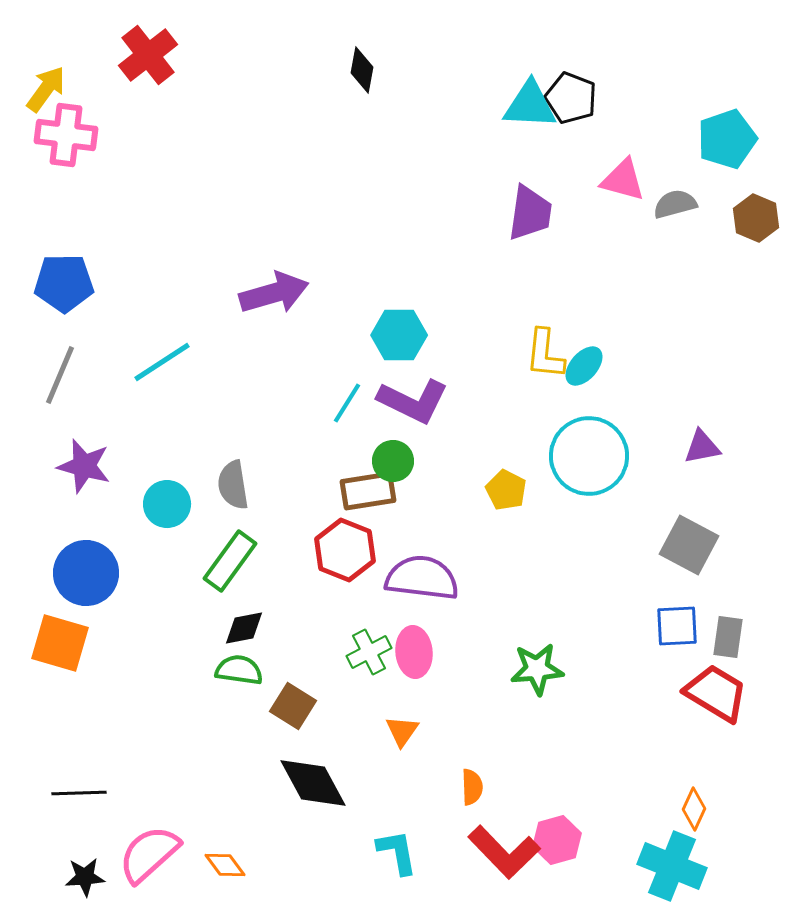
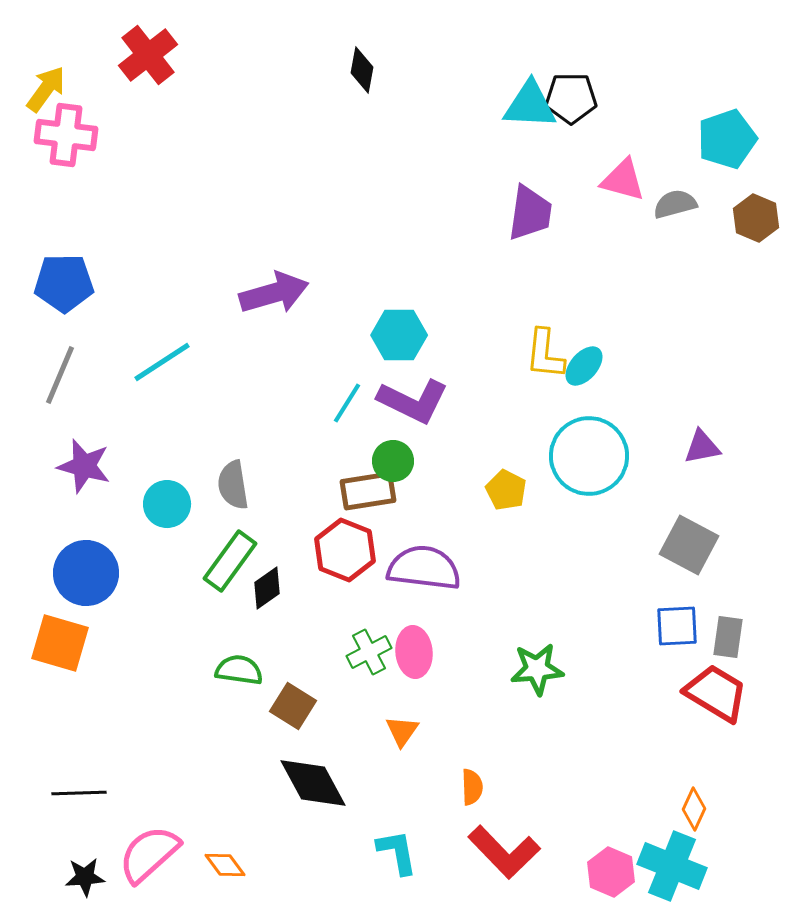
black pentagon at (571, 98): rotated 21 degrees counterclockwise
purple semicircle at (422, 578): moved 2 px right, 10 px up
black diamond at (244, 628): moved 23 px right, 40 px up; rotated 24 degrees counterclockwise
pink hexagon at (557, 840): moved 54 px right, 32 px down; rotated 21 degrees counterclockwise
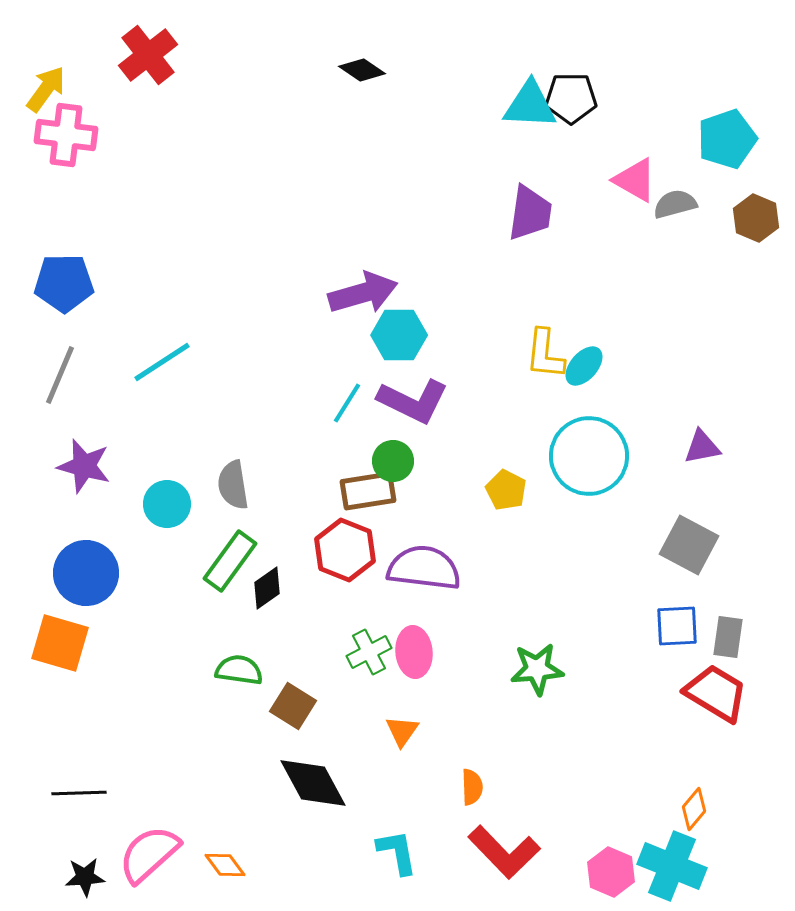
black diamond at (362, 70): rotated 66 degrees counterclockwise
pink triangle at (623, 180): moved 12 px right; rotated 15 degrees clockwise
purple arrow at (274, 293): moved 89 px right
orange diamond at (694, 809): rotated 15 degrees clockwise
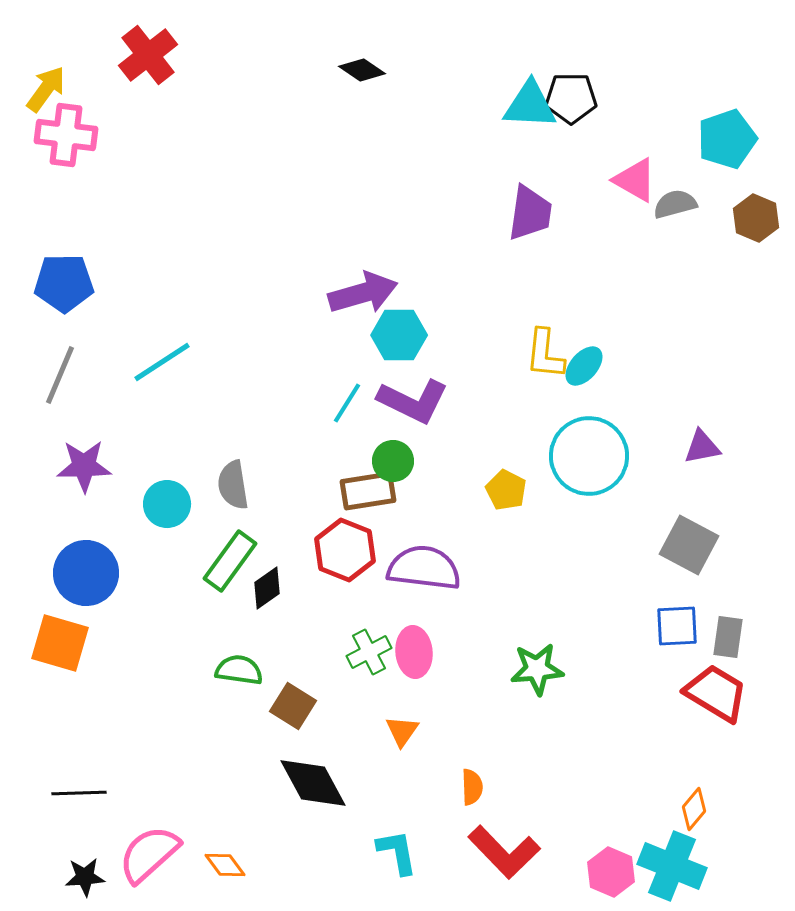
purple star at (84, 466): rotated 16 degrees counterclockwise
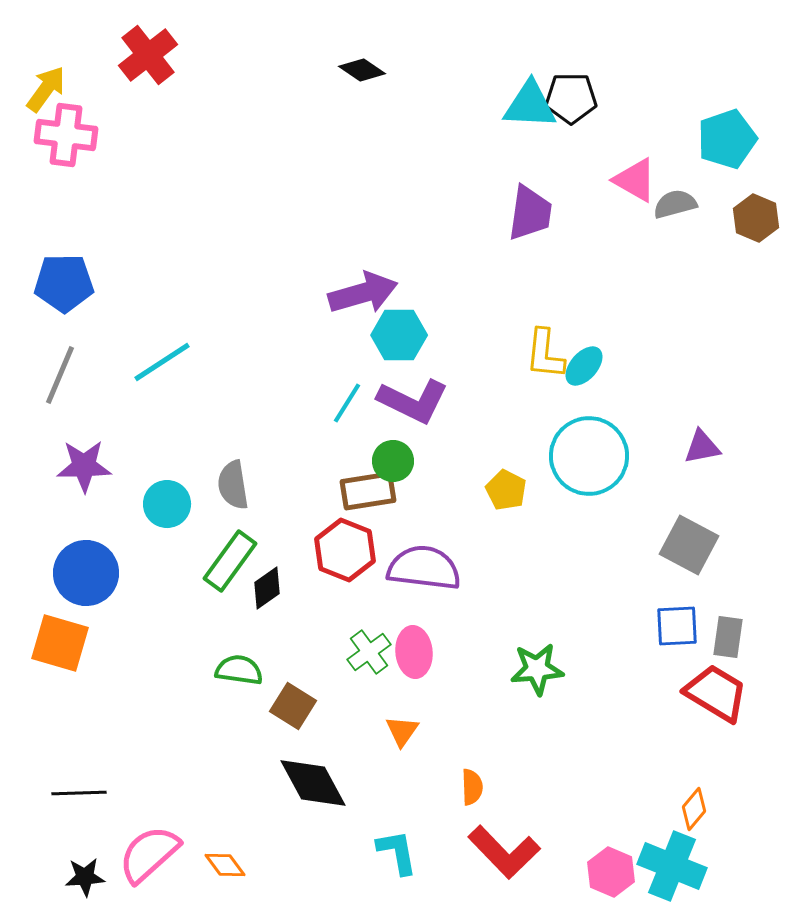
green cross at (369, 652): rotated 9 degrees counterclockwise
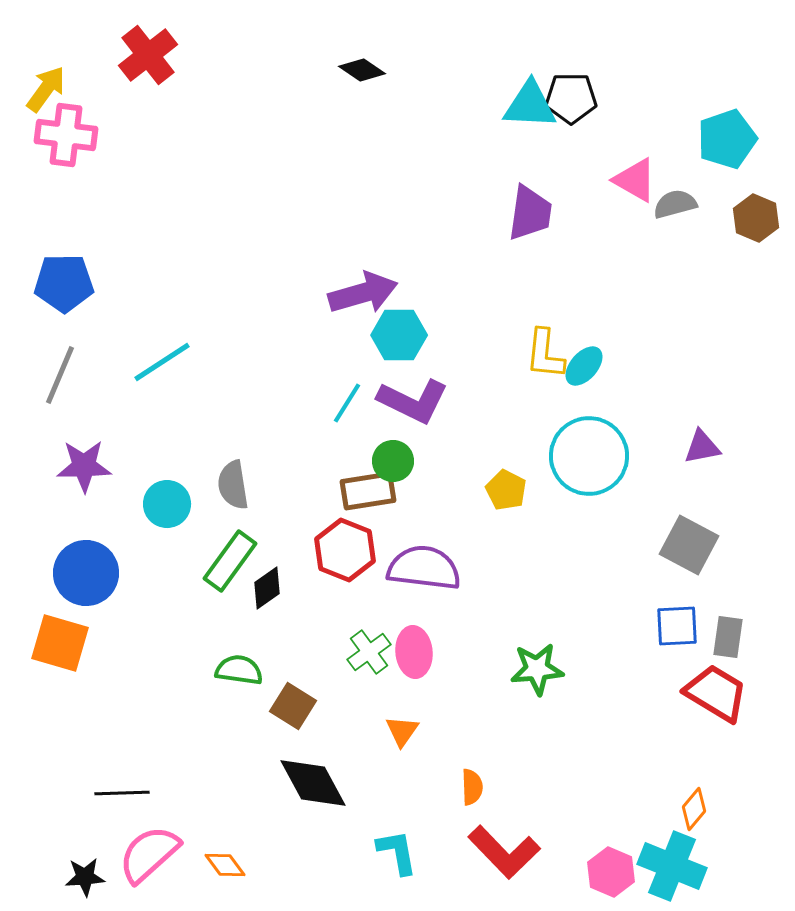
black line at (79, 793): moved 43 px right
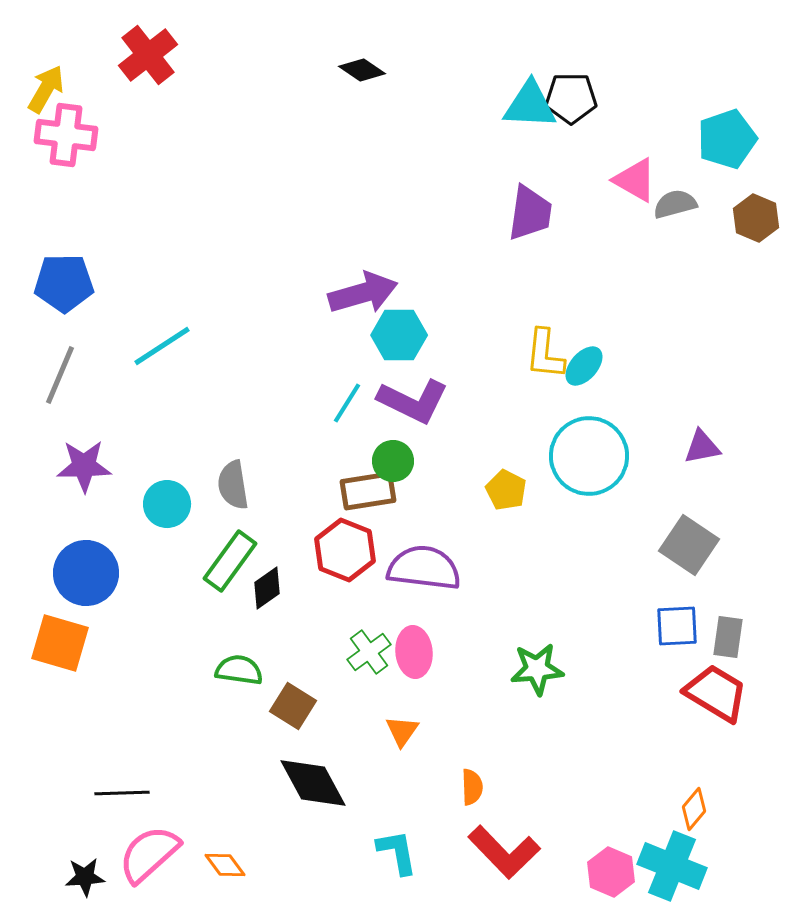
yellow arrow at (46, 89): rotated 6 degrees counterclockwise
cyan line at (162, 362): moved 16 px up
gray square at (689, 545): rotated 6 degrees clockwise
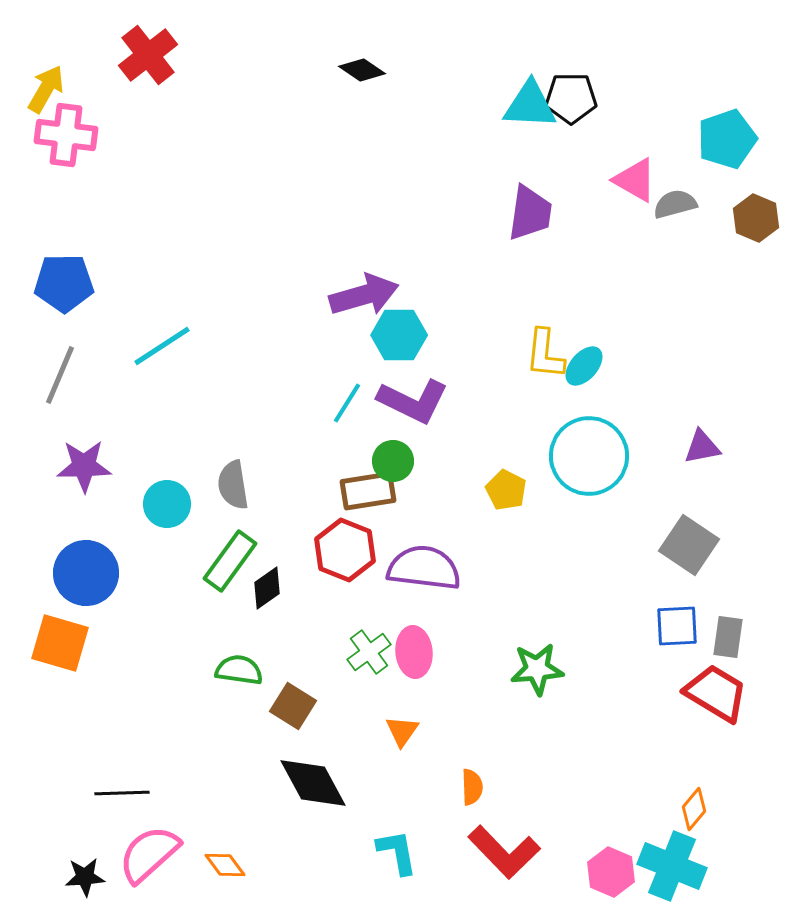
purple arrow at (363, 293): moved 1 px right, 2 px down
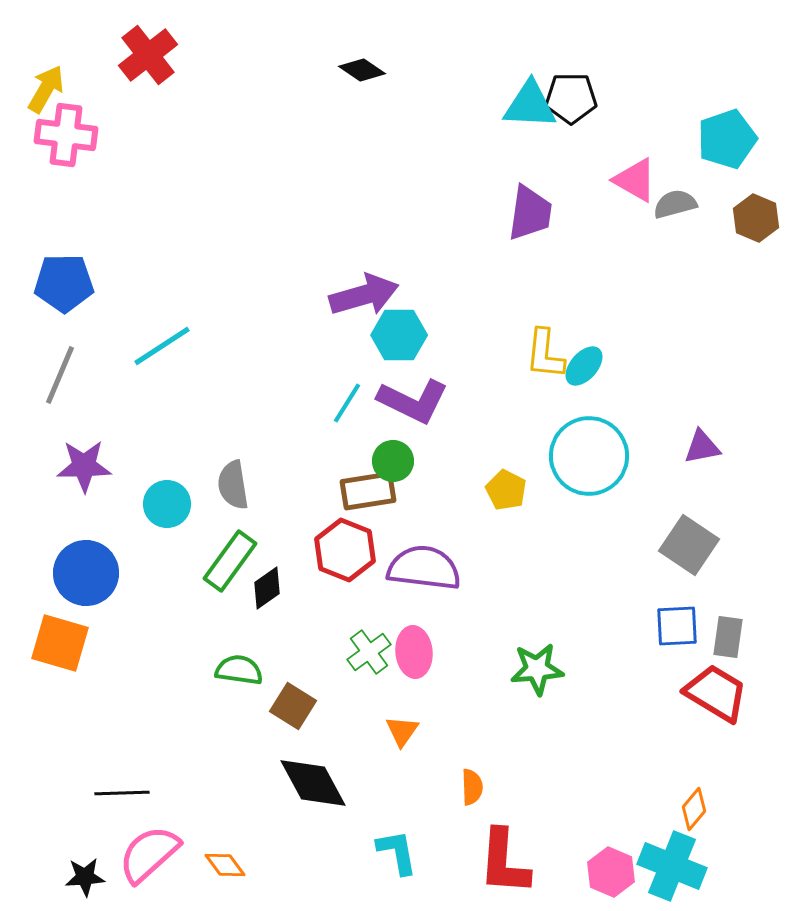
red L-shape at (504, 852): moved 10 px down; rotated 48 degrees clockwise
